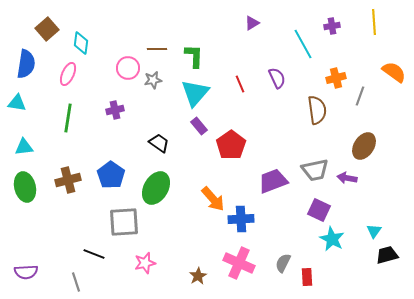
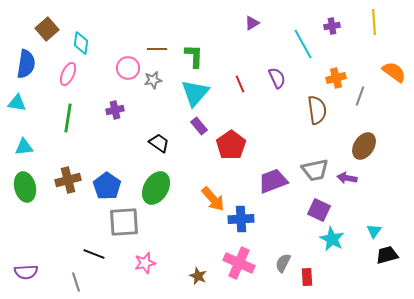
blue pentagon at (111, 175): moved 4 px left, 11 px down
brown star at (198, 276): rotated 18 degrees counterclockwise
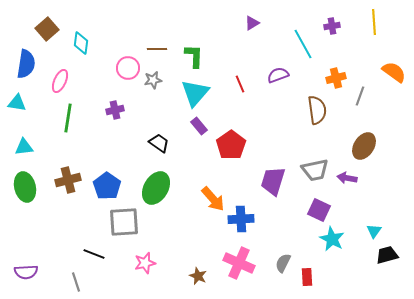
pink ellipse at (68, 74): moved 8 px left, 7 px down
purple semicircle at (277, 78): moved 1 px right, 3 px up; rotated 85 degrees counterclockwise
purple trapezoid at (273, 181): rotated 52 degrees counterclockwise
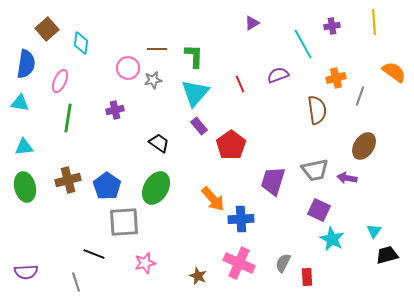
cyan triangle at (17, 103): moved 3 px right
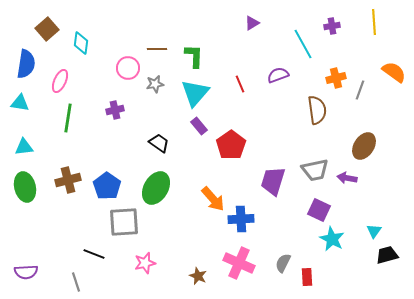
gray star at (153, 80): moved 2 px right, 4 px down
gray line at (360, 96): moved 6 px up
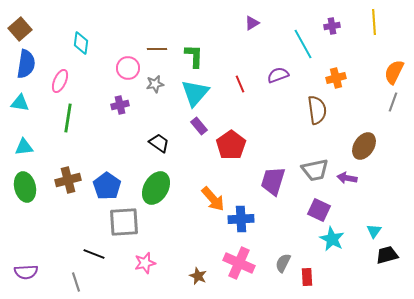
brown square at (47, 29): moved 27 px left
orange semicircle at (394, 72): rotated 100 degrees counterclockwise
gray line at (360, 90): moved 33 px right, 12 px down
purple cross at (115, 110): moved 5 px right, 5 px up
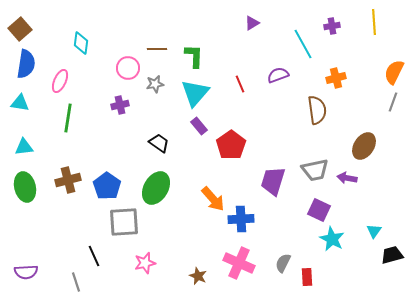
black line at (94, 254): moved 2 px down; rotated 45 degrees clockwise
black trapezoid at (387, 255): moved 5 px right
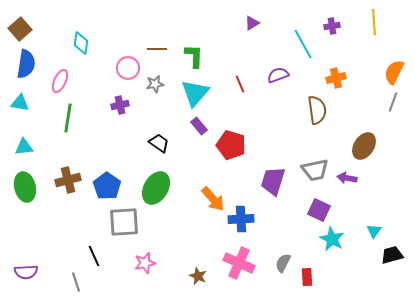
red pentagon at (231, 145): rotated 20 degrees counterclockwise
